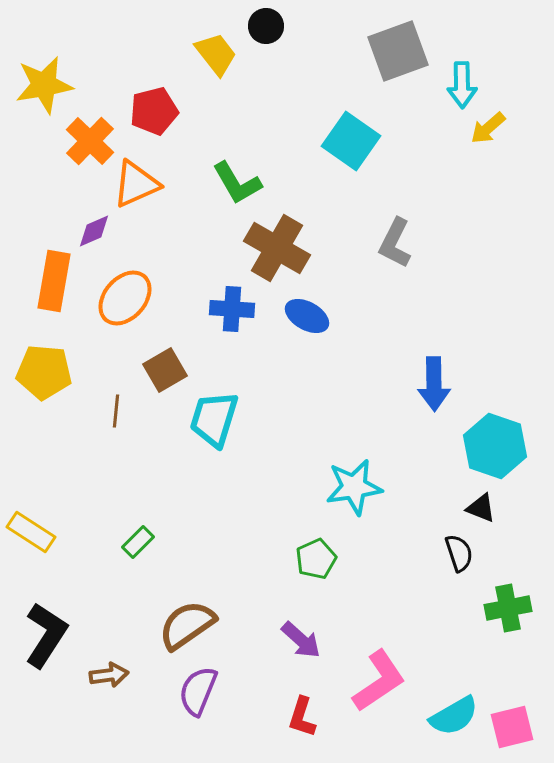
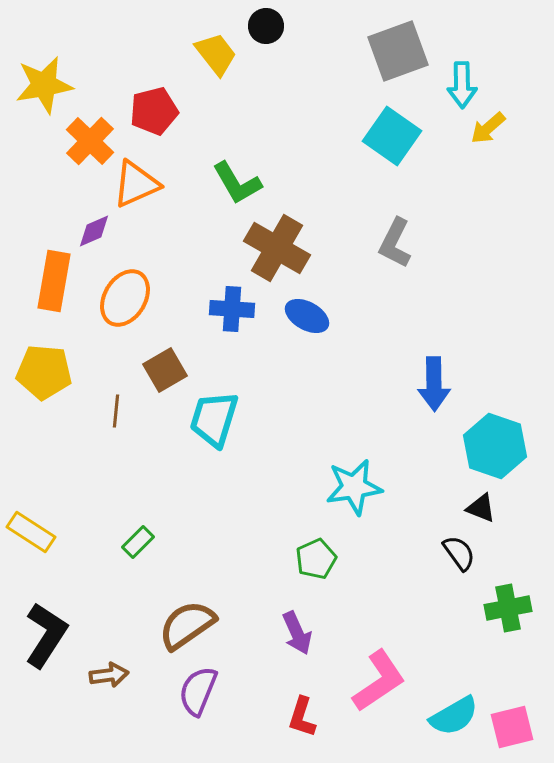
cyan square: moved 41 px right, 5 px up
orange ellipse: rotated 10 degrees counterclockwise
black semicircle: rotated 18 degrees counterclockwise
purple arrow: moved 4 px left, 7 px up; rotated 24 degrees clockwise
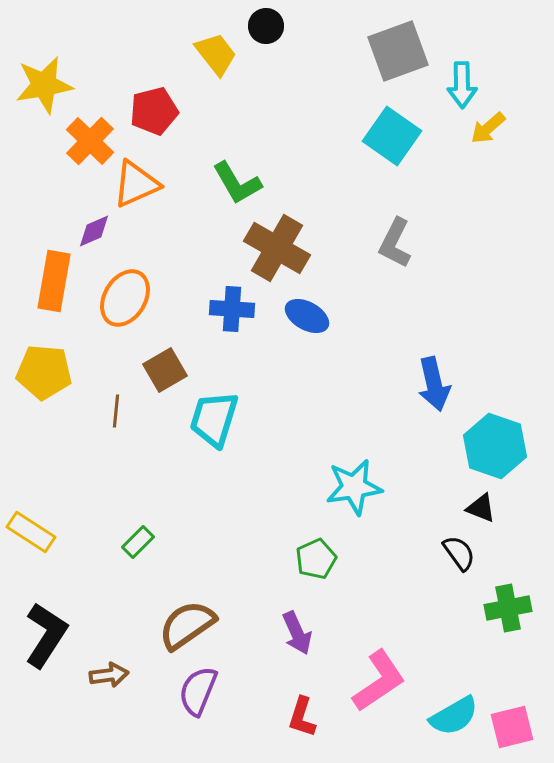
blue arrow: rotated 12 degrees counterclockwise
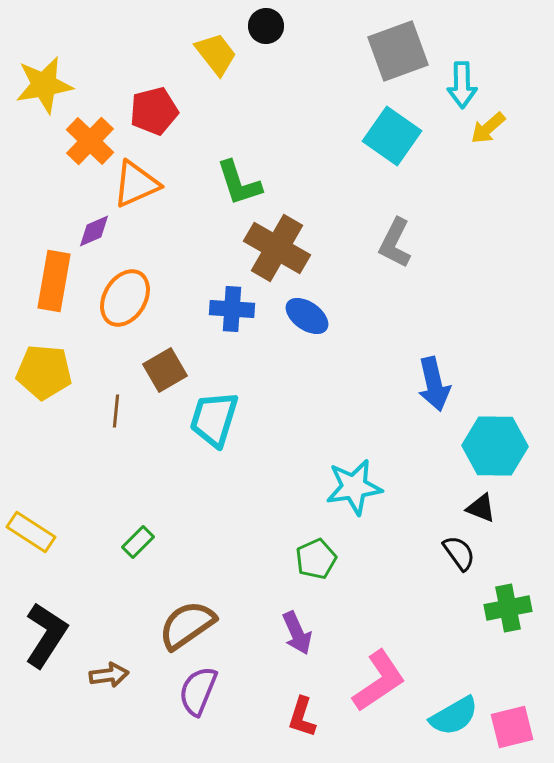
green L-shape: moved 2 px right; rotated 12 degrees clockwise
blue ellipse: rotated 6 degrees clockwise
cyan hexagon: rotated 18 degrees counterclockwise
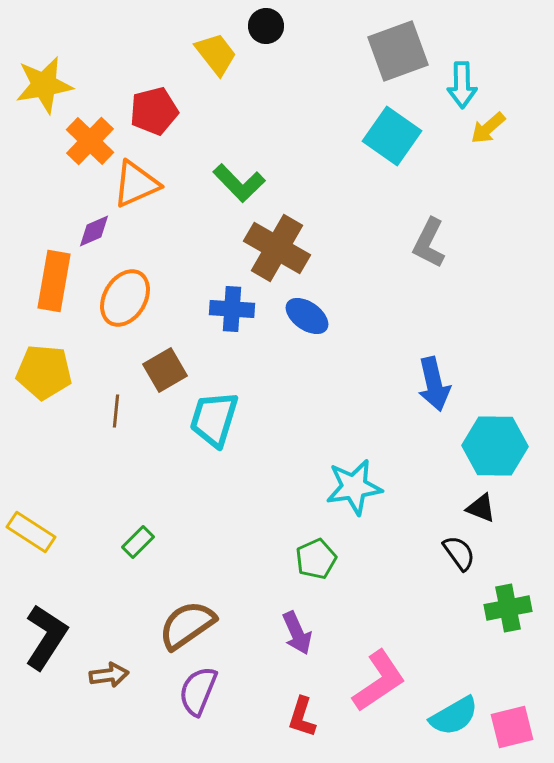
green L-shape: rotated 26 degrees counterclockwise
gray L-shape: moved 34 px right
black L-shape: moved 2 px down
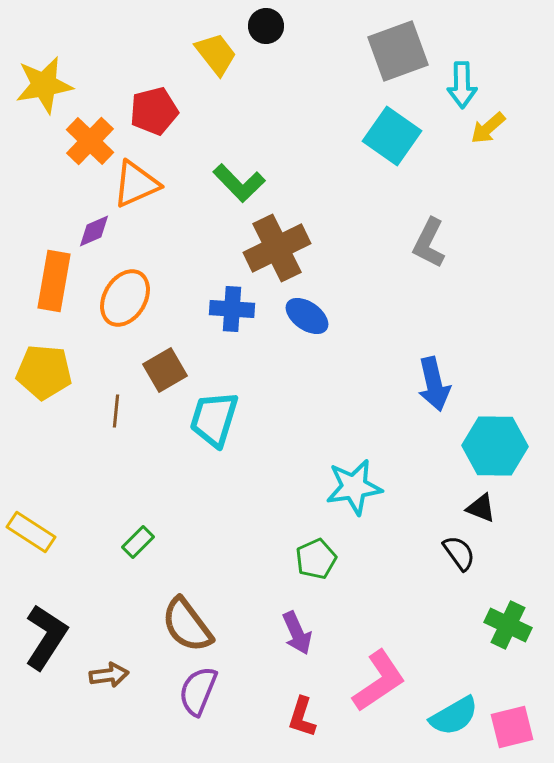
brown cross: rotated 34 degrees clockwise
green cross: moved 17 px down; rotated 36 degrees clockwise
brown semicircle: rotated 92 degrees counterclockwise
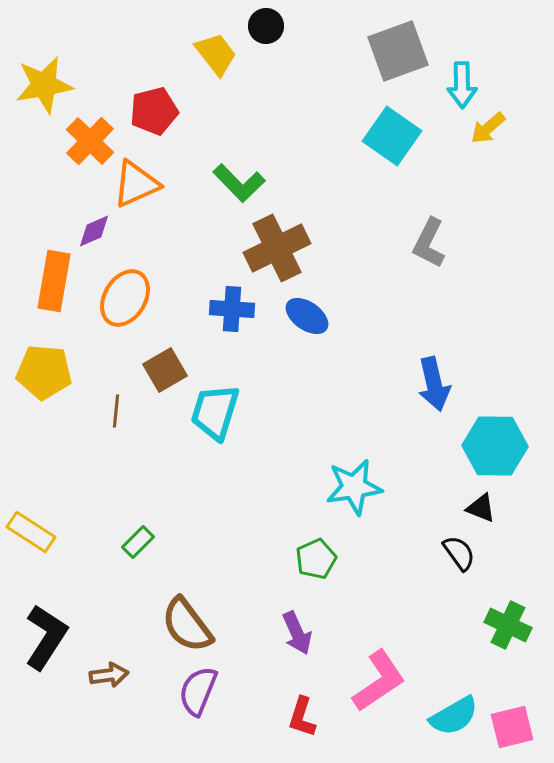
cyan trapezoid: moved 1 px right, 7 px up
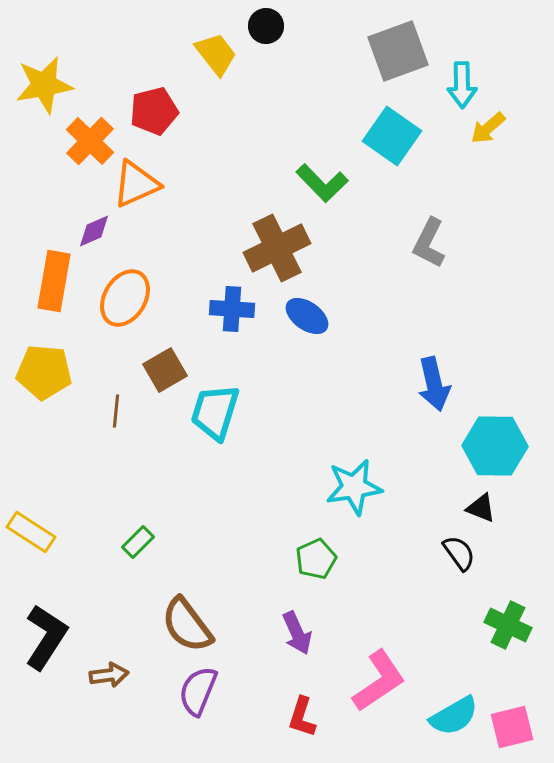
green L-shape: moved 83 px right
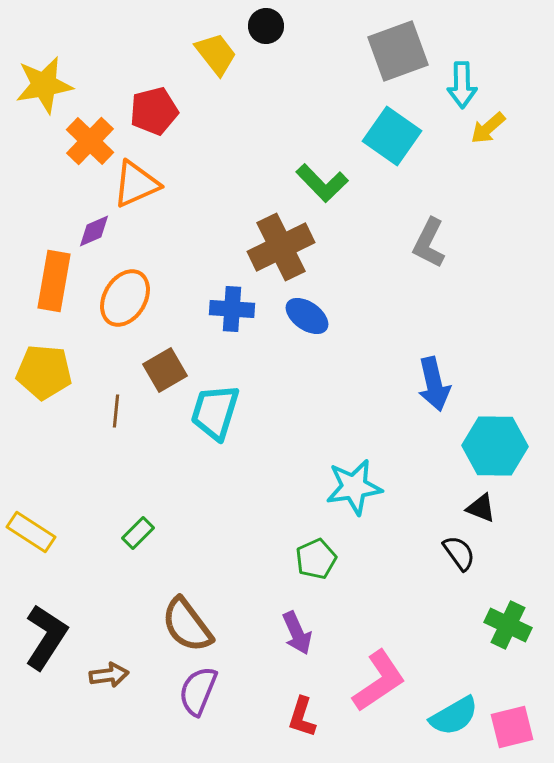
brown cross: moved 4 px right, 1 px up
green rectangle: moved 9 px up
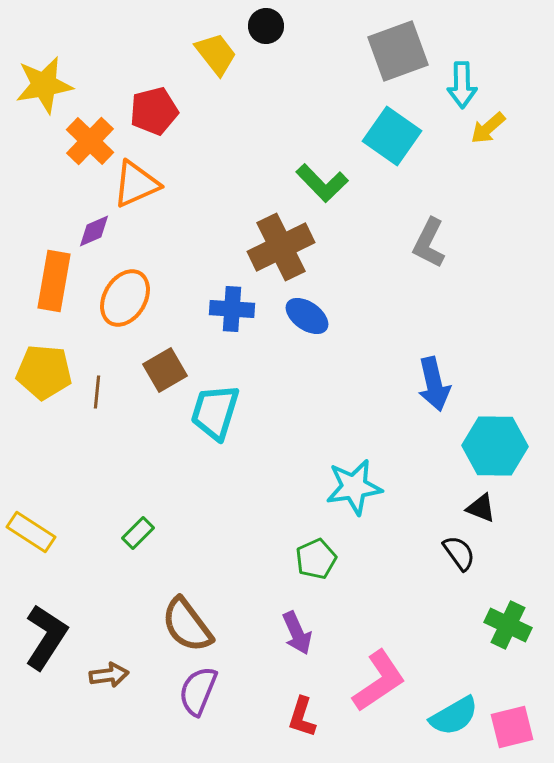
brown line: moved 19 px left, 19 px up
